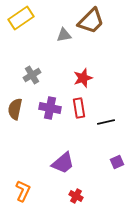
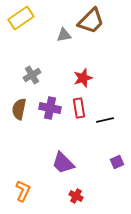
brown semicircle: moved 4 px right
black line: moved 1 px left, 2 px up
purple trapezoid: rotated 85 degrees clockwise
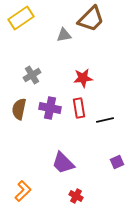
brown trapezoid: moved 2 px up
red star: rotated 12 degrees clockwise
orange L-shape: rotated 20 degrees clockwise
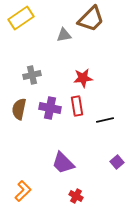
gray cross: rotated 18 degrees clockwise
red rectangle: moved 2 px left, 2 px up
purple square: rotated 16 degrees counterclockwise
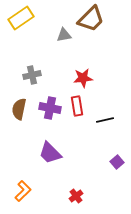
purple trapezoid: moved 13 px left, 10 px up
red cross: rotated 24 degrees clockwise
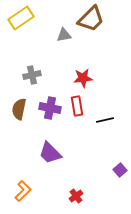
purple square: moved 3 px right, 8 px down
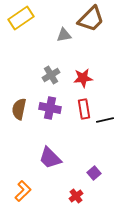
gray cross: moved 19 px right; rotated 18 degrees counterclockwise
red rectangle: moved 7 px right, 3 px down
purple trapezoid: moved 5 px down
purple square: moved 26 px left, 3 px down
